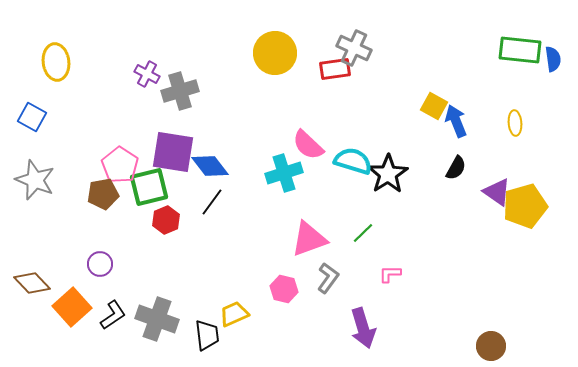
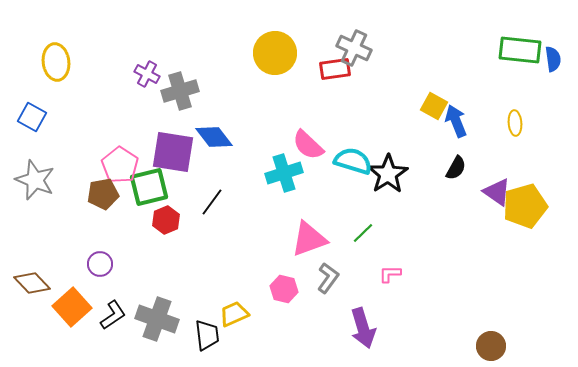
blue diamond at (210, 166): moved 4 px right, 29 px up
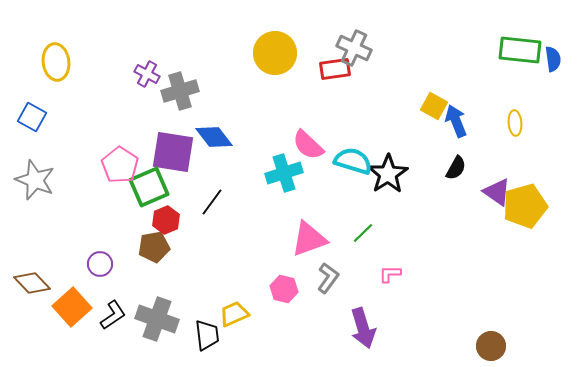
green square at (149, 187): rotated 9 degrees counterclockwise
brown pentagon at (103, 194): moved 51 px right, 53 px down
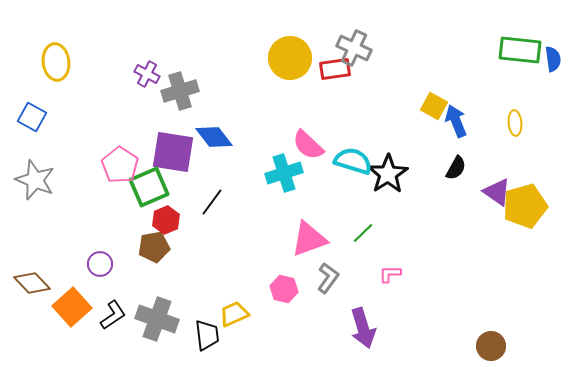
yellow circle at (275, 53): moved 15 px right, 5 px down
